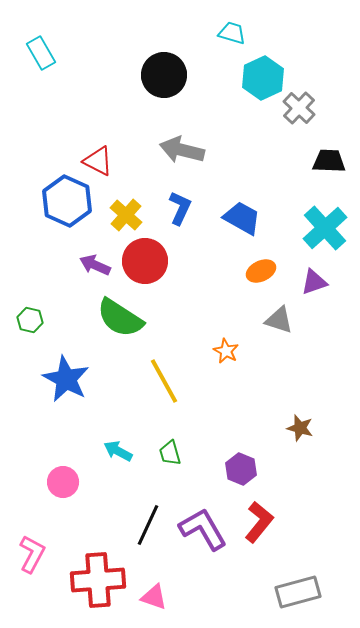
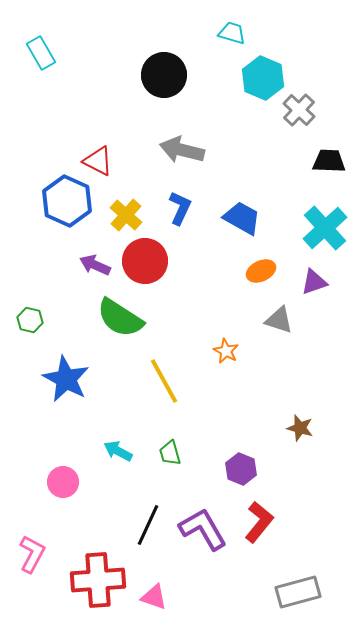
cyan hexagon: rotated 12 degrees counterclockwise
gray cross: moved 2 px down
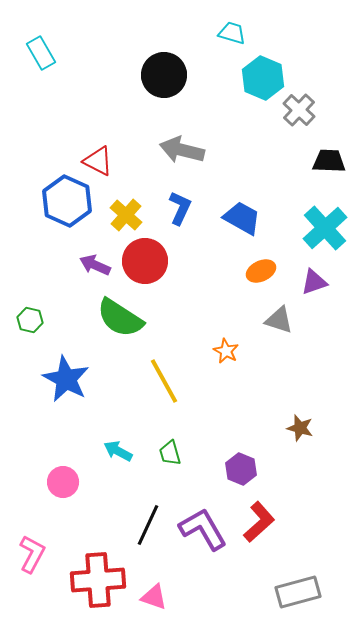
red L-shape: rotated 9 degrees clockwise
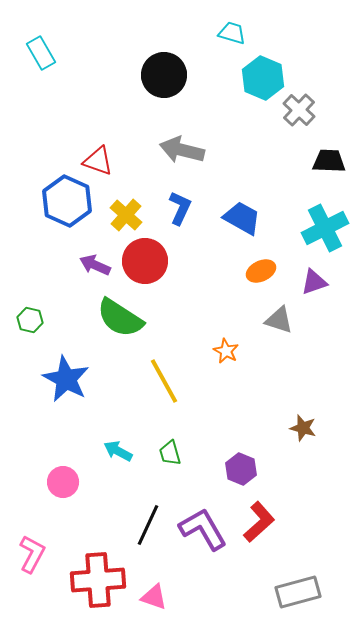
red triangle: rotated 8 degrees counterclockwise
cyan cross: rotated 15 degrees clockwise
brown star: moved 3 px right
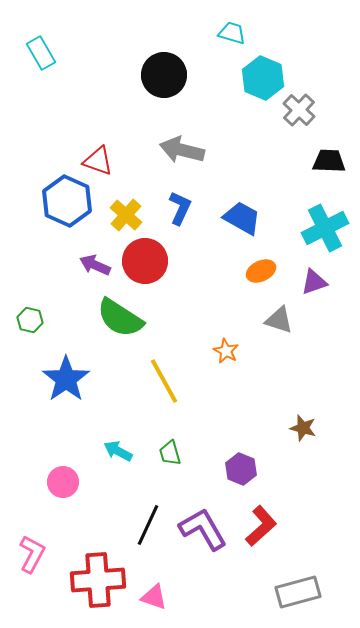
blue star: rotated 9 degrees clockwise
red L-shape: moved 2 px right, 4 px down
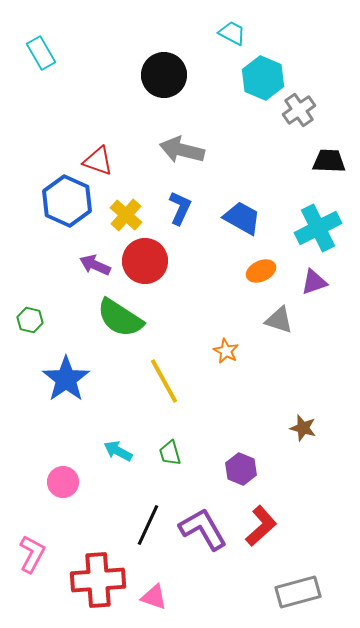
cyan trapezoid: rotated 12 degrees clockwise
gray cross: rotated 12 degrees clockwise
cyan cross: moved 7 px left
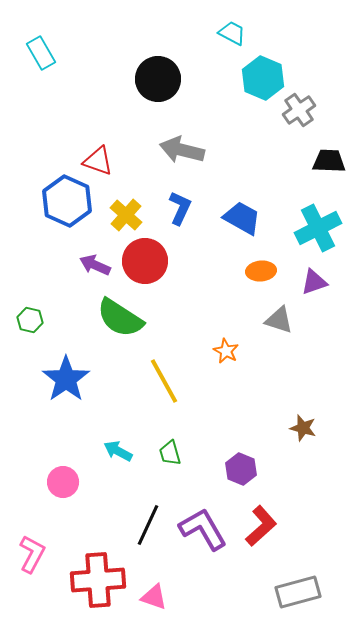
black circle: moved 6 px left, 4 px down
orange ellipse: rotated 20 degrees clockwise
